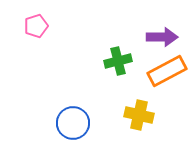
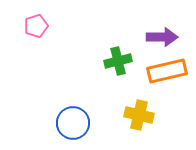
orange rectangle: rotated 15 degrees clockwise
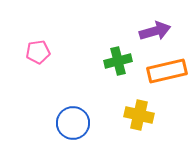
pink pentagon: moved 2 px right, 26 px down; rotated 10 degrees clockwise
purple arrow: moved 7 px left, 6 px up; rotated 16 degrees counterclockwise
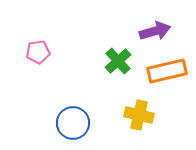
green cross: rotated 28 degrees counterclockwise
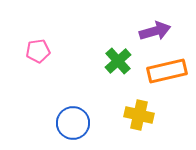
pink pentagon: moved 1 px up
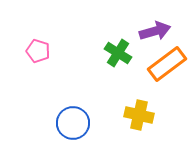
pink pentagon: rotated 25 degrees clockwise
green cross: moved 8 px up; rotated 16 degrees counterclockwise
orange rectangle: moved 7 px up; rotated 24 degrees counterclockwise
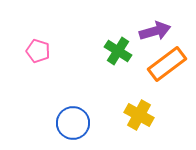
green cross: moved 2 px up
yellow cross: rotated 16 degrees clockwise
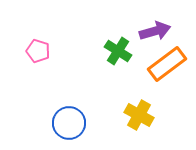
blue circle: moved 4 px left
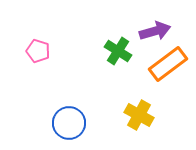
orange rectangle: moved 1 px right
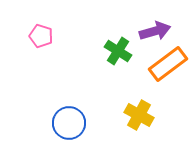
pink pentagon: moved 3 px right, 15 px up
